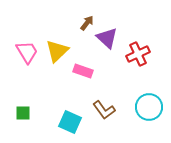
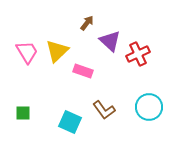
purple triangle: moved 3 px right, 3 px down
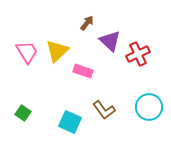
green square: rotated 35 degrees clockwise
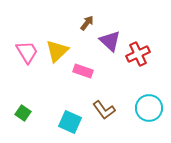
cyan circle: moved 1 px down
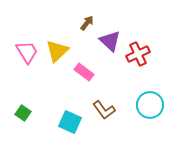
pink rectangle: moved 1 px right, 1 px down; rotated 18 degrees clockwise
cyan circle: moved 1 px right, 3 px up
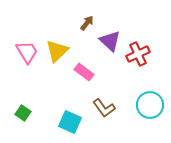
brown L-shape: moved 2 px up
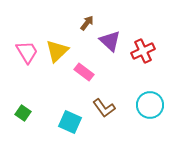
red cross: moved 5 px right, 3 px up
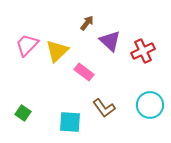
pink trapezoid: moved 7 px up; rotated 105 degrees counterclockwise
cyan square: rotated 20 degrees counterclockwise
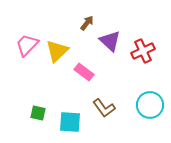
green square: moved 15 px right; rotated 21 degrees counterclockwise
